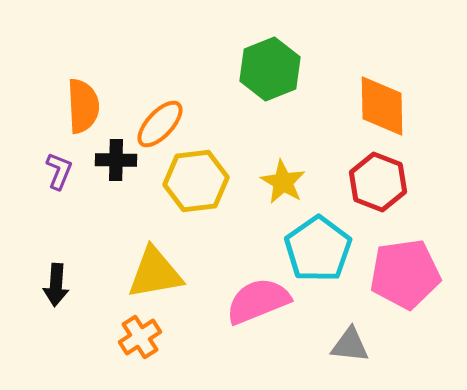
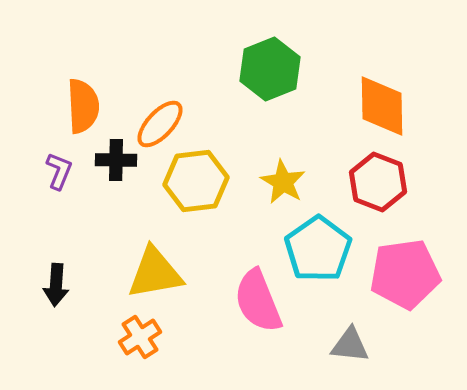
pink semicircle: rotated 90 degrees counterclockwise
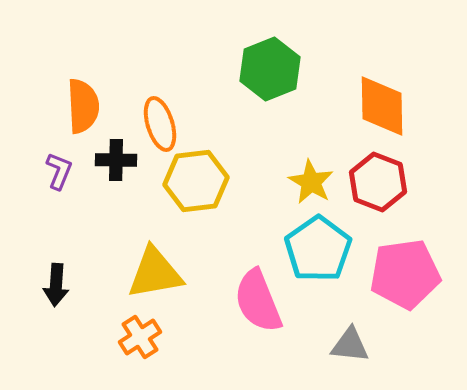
orange ellipse: rotated 60 degrees counterclockwise
yellow star: moved 28 px right
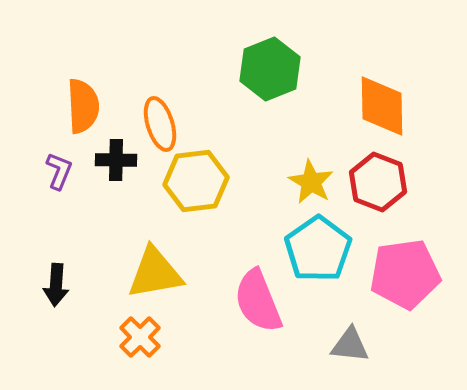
orange cross: rotated 12 degrees counterclockwise
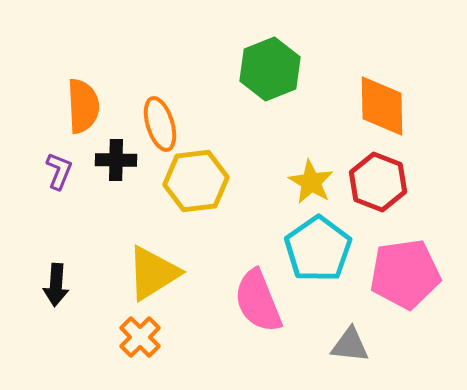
yellow triangle: moved 2 px left; rotated 22 degrees counterclockwise
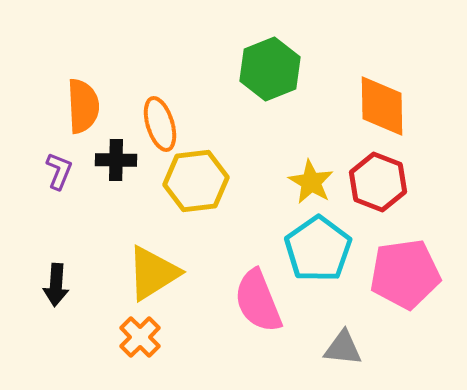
gray triangle: moved 7 px left, 3 px down
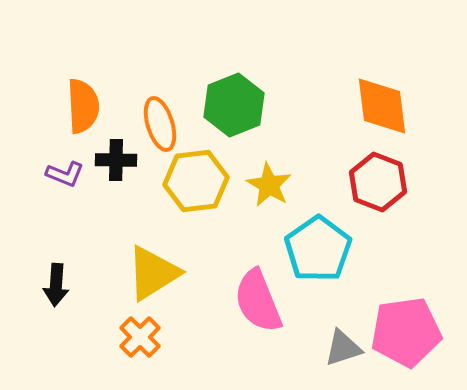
green hexagon: moved 36 px left, 36 px down
orange diamond: rotated 6 degrees counterclockwise
purple L-shape: moved 6 px right, 3 px down; rotated 90 degrees clockwise
yellow star: moved 42 px left, 3 px down
pink pentagon: moved 1 px right, 58 px down
gray triangle: rotated 24 degrees counterclockwise
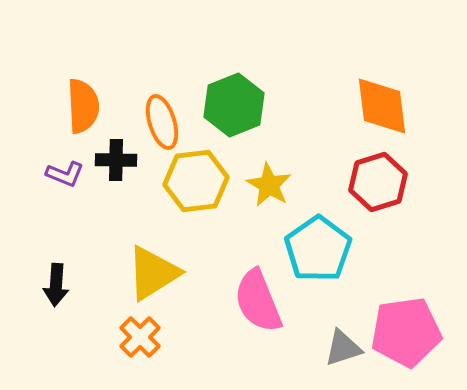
orange ellipse: moved 2 px right, 2 px up
red hexagon: rotated 22 degrees clockwise
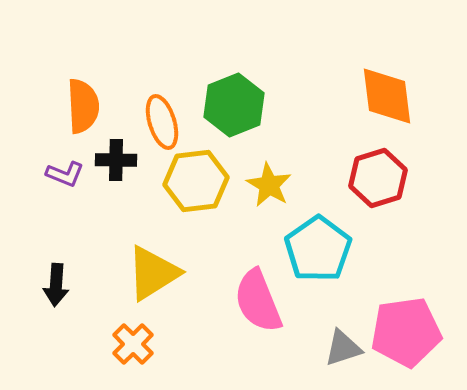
orange diamond: moved 5 px right, 10 px up
red hexagon: moved 4 px up
orange cross: moved 7 px left, 7 px down
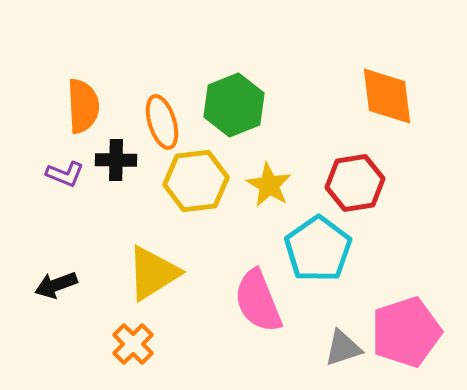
red hexagon: moved 23 px left, 5 px down; rotated 8 degrees clockwise
black arrow: rotated 66 degrees clockwise
pink pentagon: rotated 10 degrees counterclockwise
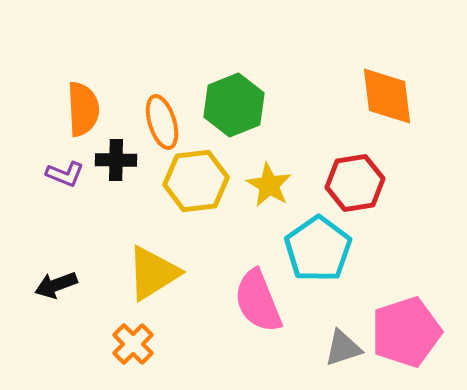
orange semicircle: moved 3 px down
